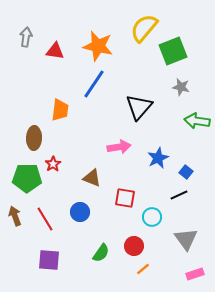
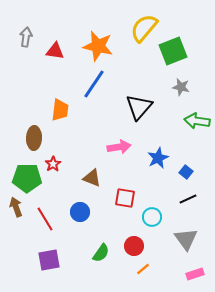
black line: moved 9 px right, 4 px down
brown arrow: moved 1 px right, 9 px up
purple square: rotated 15 degrees counterclockwise
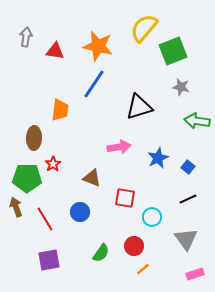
black triangle: rotated 32 degrees clockwise
blue square: moved 2 px right, 5 px up
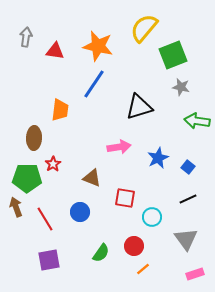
green square: moved 4 px down
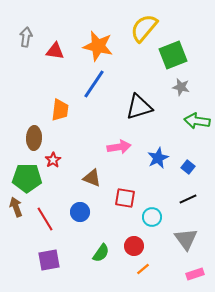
red star: moved 4 px up
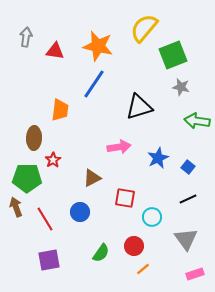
brown triangle: rotated 48 degrees counterclockwise
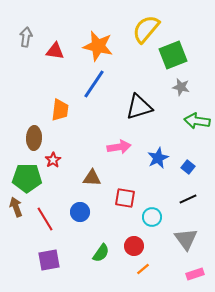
yellow semicircle: moved 2 px right, 1 px down
brown triangle: rotated 30 degrees clockwise
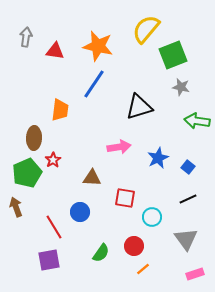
green pentagon: moved 5 px up; rotated 24 degrees counterclockwise
red line: moved 9 px right, 8 px down
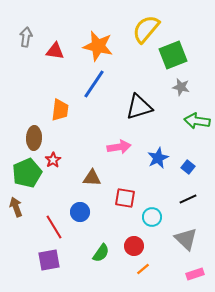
gray triangle: rotated 10 degrees counterclockwise
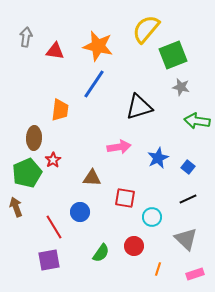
orange line: moved 15 px right; rotated 32 degrees counterclockwise
